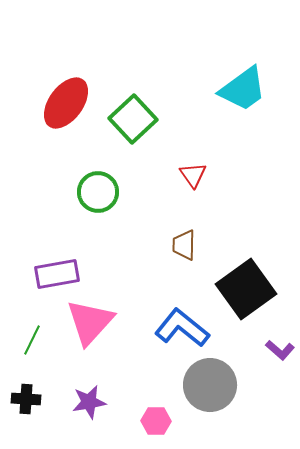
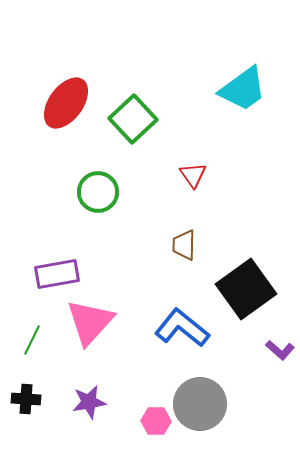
gray circle: moved 10 px left, 19 px down
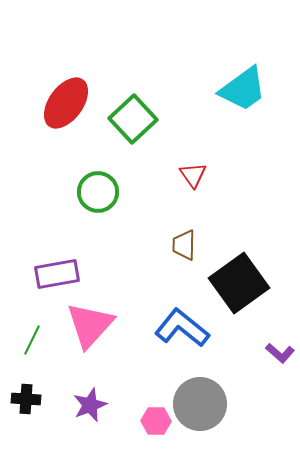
black square: moved 7 px left, 6 px up
pink triangle: moved 3 px down
purple L-shape: moved 3 px down
purple star: moved 1 px right, 3 px down; rotated 12 degrees counterclockwise
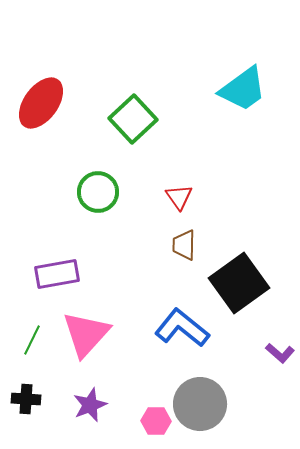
red ellipse: moved 25 px left
red triangle: moved 14 px left, 22 px down
pink triangle: moved 4 px left, 9 px down
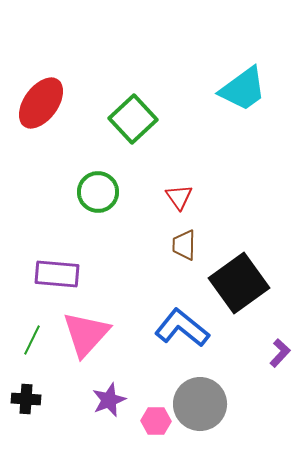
purple rectangle: rotated 15 degrees clockwise
purple L-shape: rotated 88 degrees counterclockwise
purple star: moved 19 px right, 5 px up
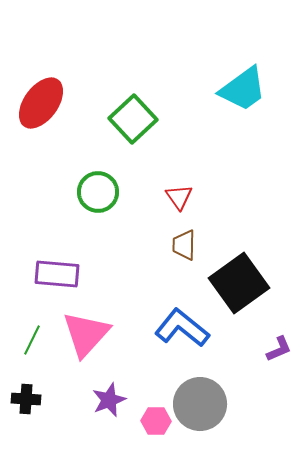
purple L-shape: moved 1 px left, 4 px up; rotated 24 degrees clockwise
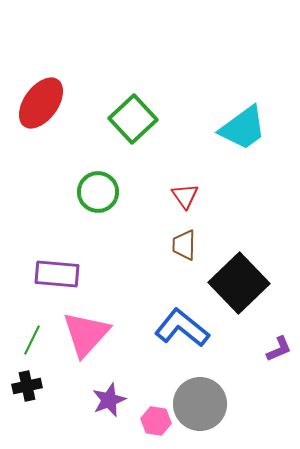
cyan trapezoid: moved 39 px down
red triangle: moved 6 px right, 1 px up
black square: rotated 8 degrees counterclockwise
black cross: moved 1 px right, 13 px up; rotated 16 degrees counterclockwise
pink hexagon: rotated 8 degrees clockwise
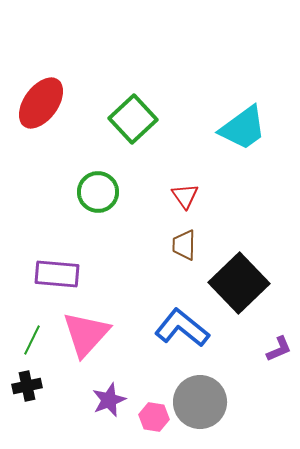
gray circle: moved 2 px up
pink hexagon: moved 2 px left, 4 px up
